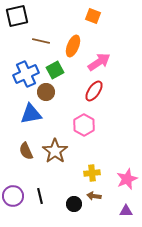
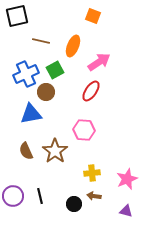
red ellipse: moved 3 px left
pink hexagon: moved 5 px down; rotated 25 degrees counterclockwise
purple triangle: rotated 16 degrees clockwise
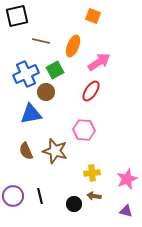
brown star: rotated 20 degrees counterclockwise
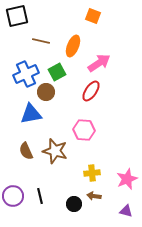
pink arrow: moved 1 px down
green square: moved 2 px right, 2 px down
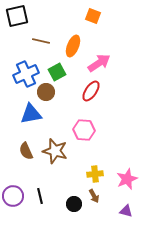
yellow cross: moved 3 px right, 1 px down
brown arrow: rotated 128 degrees counterclockwise
